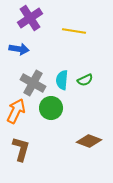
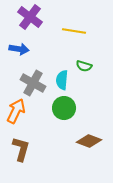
purple cross: moved 1 px up; rotated 20 degrees counterclockwise
green semicircle: moved 1 px left, 14 px up; rotated 42 degrees clockwise
green circle: moved 13 px right
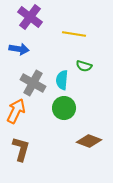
yellow line: moved 3 px down
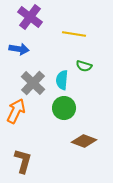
gray cross: rotated 15 degrees clockwise
brown diamond: moved 5 px left
brown L-shape: moved 2 px right, 12 px down
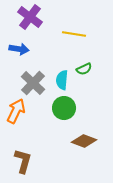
green semicircle: moved 3 px down; rotated 42 degrees counterclockwise
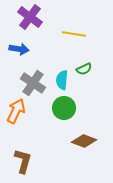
gray cross: rotated 10 degrees counterclockwise
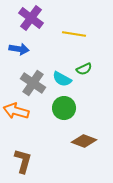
purple cross: moved 1 px right, 1 px down
cyan semicircle: moved 1 px up; rotated 66 degrees counterclockwise
orange arrow: rotated 100 degrees counterclockwise
